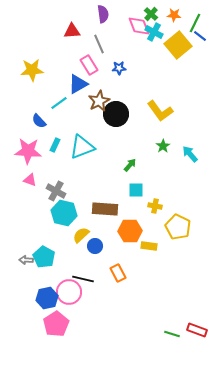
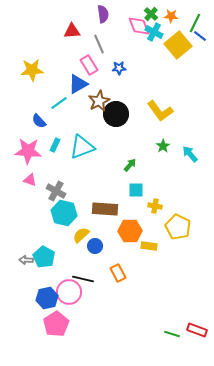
orange star at (174, 15): moved 3 px left, 1 px down
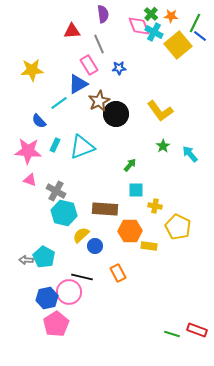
black line at (83, 279): moved 1 px left, 2 px up
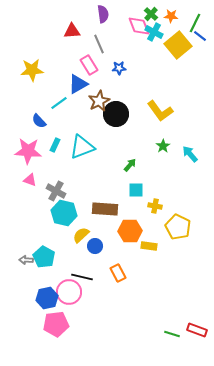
pink pentagon at (56, 324): rotated 25 degrees clockwise
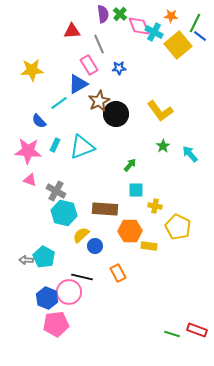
green cross at (151, 14): moved 31 px left
blue hexagon at (47, 298): rotated 25 degrees counterclockwise
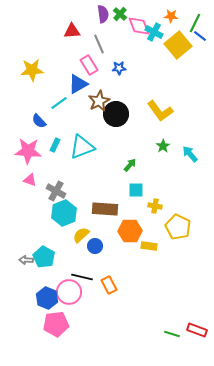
cyan hexagon at (64, 213): rotated 25 degrees clockwise
orange rectangle at (118, 273): moved 9 px left, 12 px down
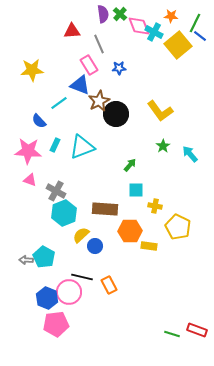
blue triangle at (78, 84): moved 2 px right, 1 px down; rotated 50 degrees clockwise
